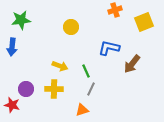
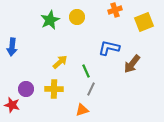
green star: moved 29 px right; rotated 18 degrees counterclockwise
yellow circle: moved 6 px right, 10 px up
yellow arrow: moved 4 px up; rotated 63 degrees counterclockwise
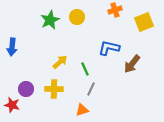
green line: moved 1 px left, 2 px up
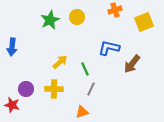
orange triangle: moved 2 px down
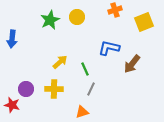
blue arrow: moved 8 px up
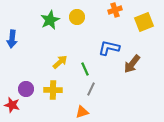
yellow cross: moved 1 px left, 1 px down
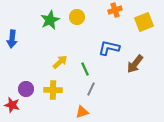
brown arrow: moved 3 px right
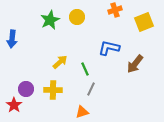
red star: moved 2 px right; rotated 21 degrees clockwise
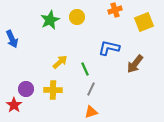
blue arrow: rotated 30 degrees counterclockwise
orange triangle: moved 9 px right
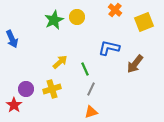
orange cross: rotated 32 degrees counterclockwise
green star: moved 4 px right
yellow cross: moved 1 px left, 1 px up; rotated 18 degrees counterclockwise
